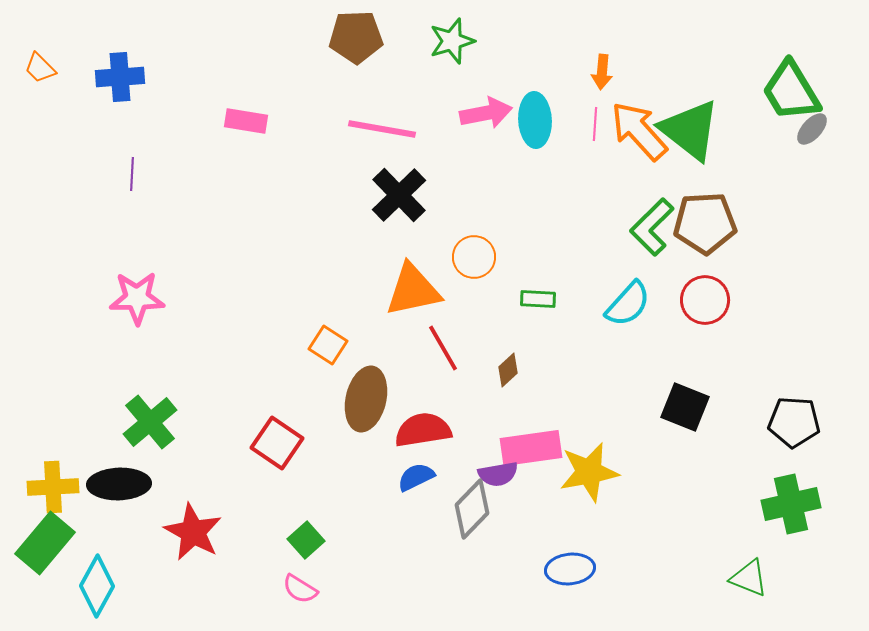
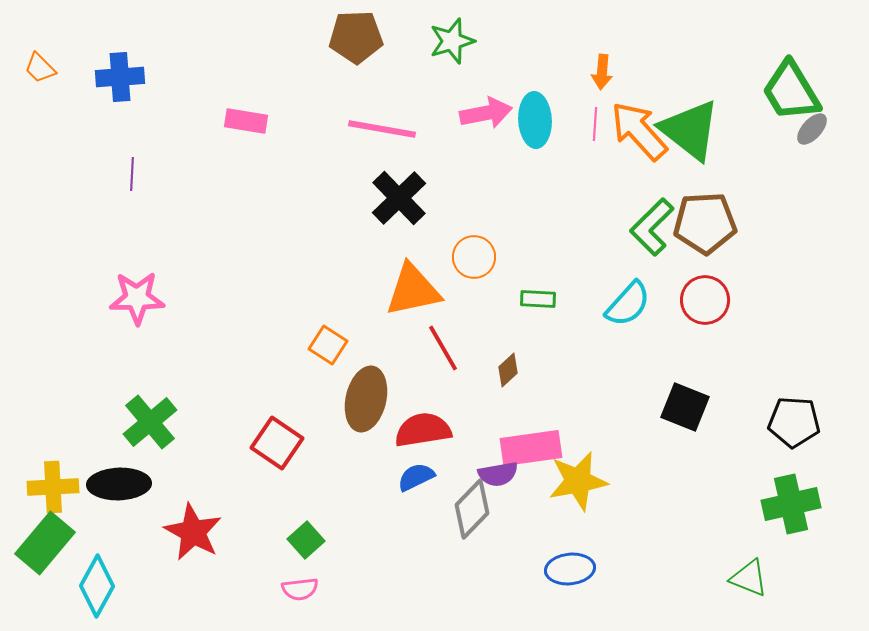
black cross at (399, 195): moved 3 px down
yellow star at (589, 472): moved 11 px left, 9 px down
pink semicircle at (300, 589): rotated 39 degrees counterclockwise
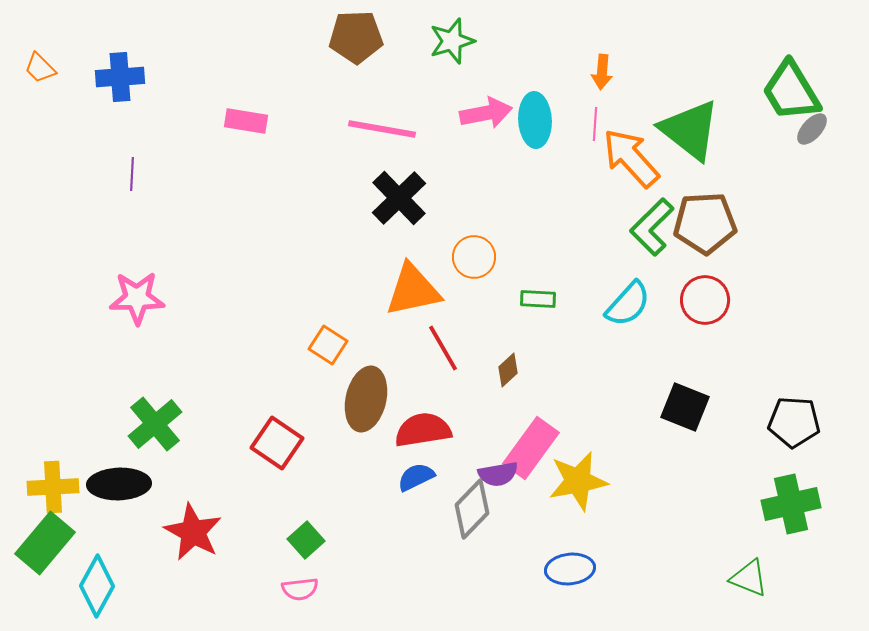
orange arrow at (639, 131): moved 8 px left, 27 px down
green cross at (150, 422): moved 5 px right, 2 px down
pink rectangle at (531, 448): rotated 46 degrees counterclockwise
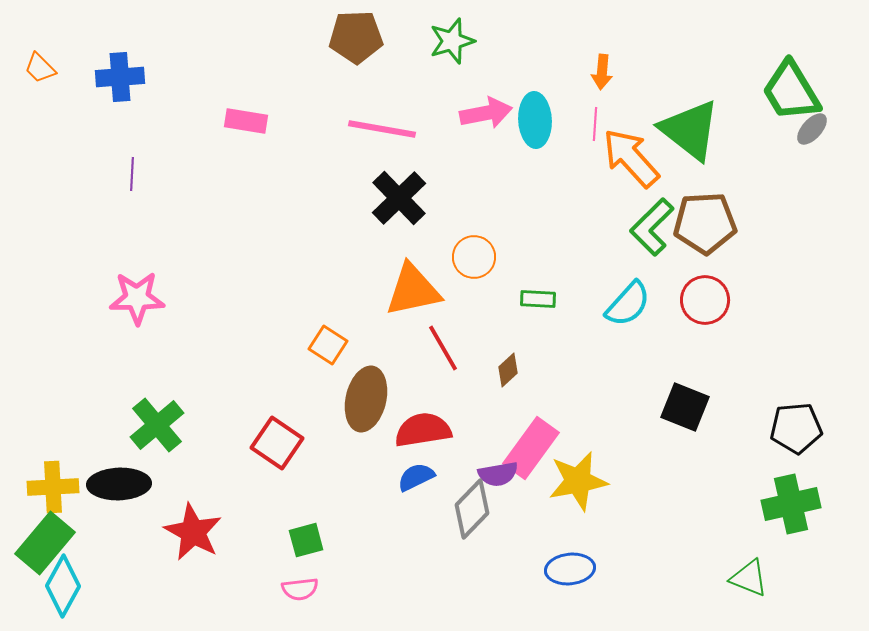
black pentagon at (794, 422): moved 2 px right, 6 px down; rotated 9 degrees counterclockwise
green cross at (155, 424): moved 2 px right, 1 px down
green square at (306, 540): rotated 27 degrees clockwise
cyan diamond at (97, 586): moved 34 px left
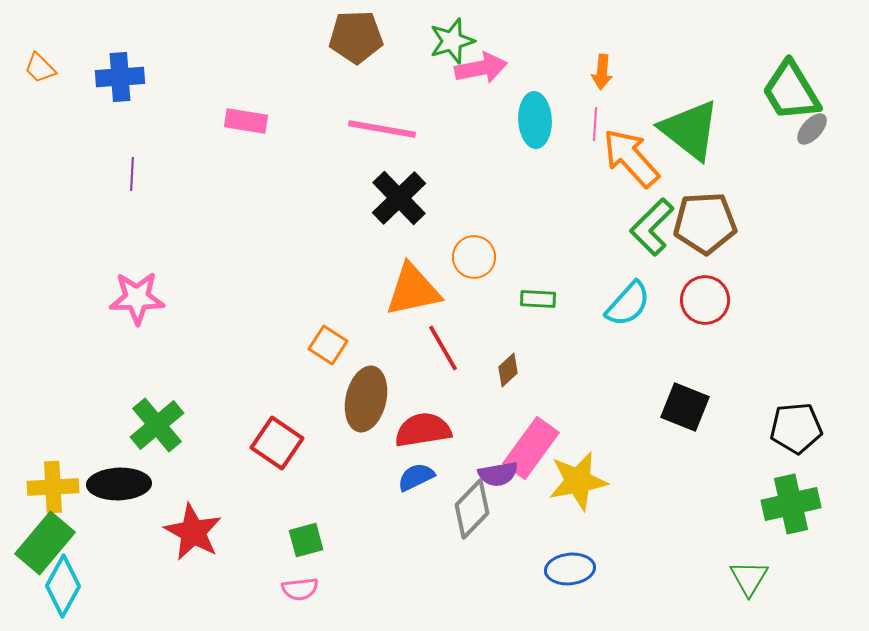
pink arrow at (486, 113): moved 5 px left, 45 px up
green triangle at (749, 578): rotated 39 degrees clockwise
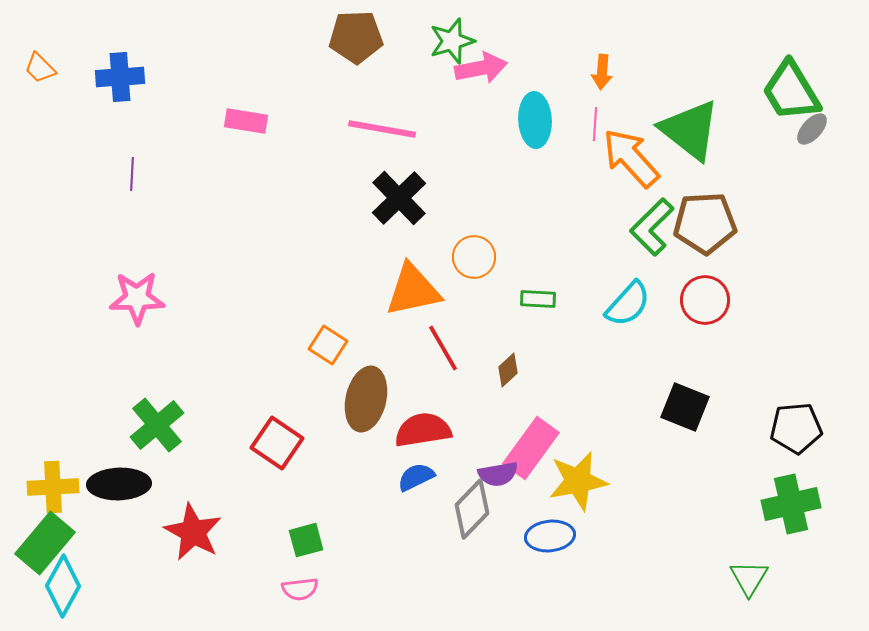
blue ellipse at (570, 569): moved 20 px left, 33 px up
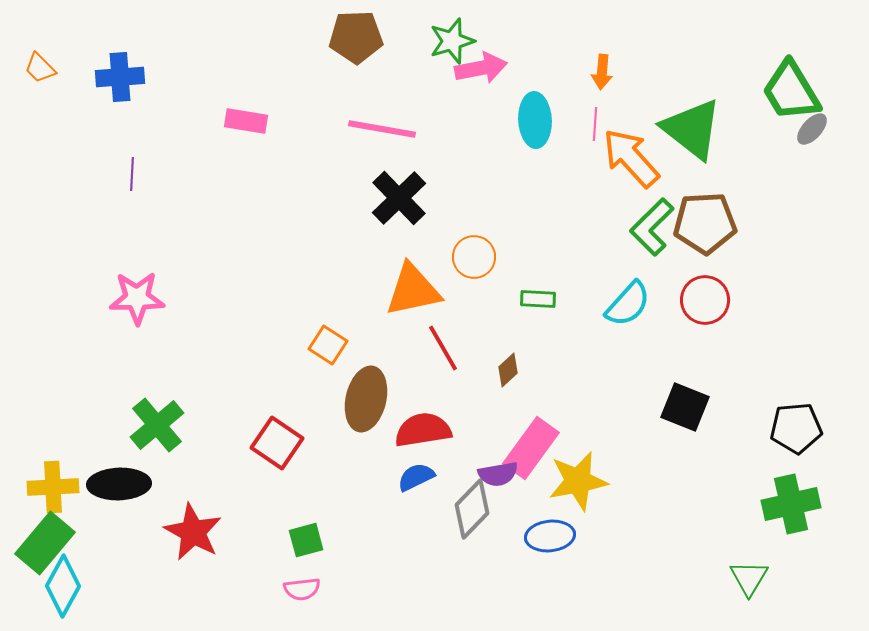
green triangle at (690, 130): moved 2 px right, 1 px up
pink semicircle at (300, 589): moved 2 px right
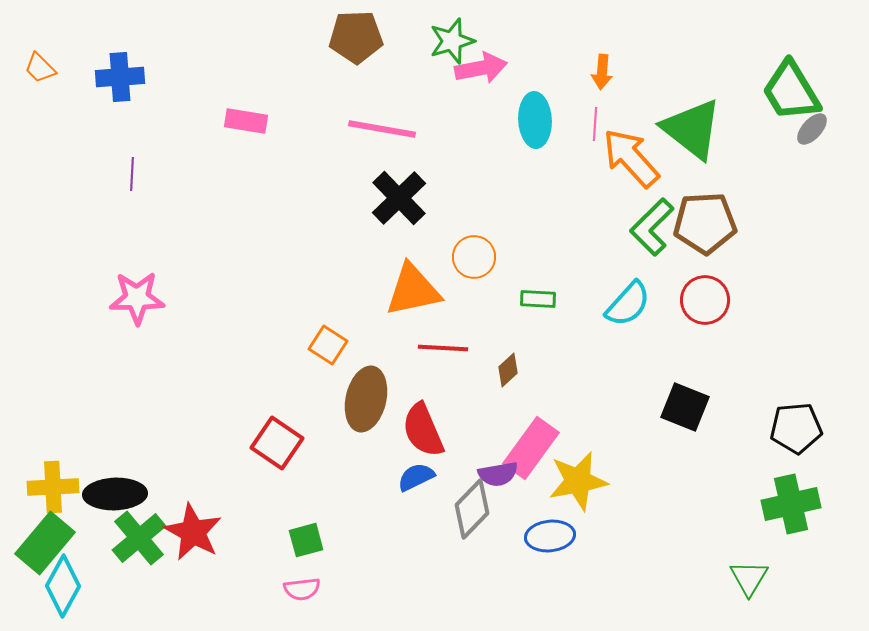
red line at (443, 348): rotated 57 degrees counterclockwise
green cross at (157, 425): moved 18 px left, 113 px down
red semicircle at (423, 430): rotated 104 degrees counterclockwise
black ellipse at (119, 484): moved 4 px left, 10 px down
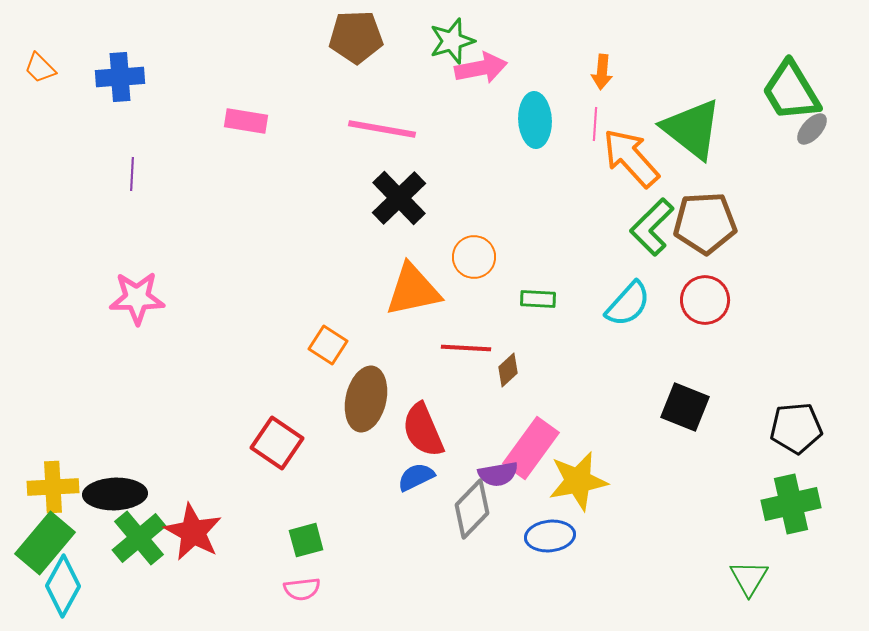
red line at (443, 348): moved 23 px right
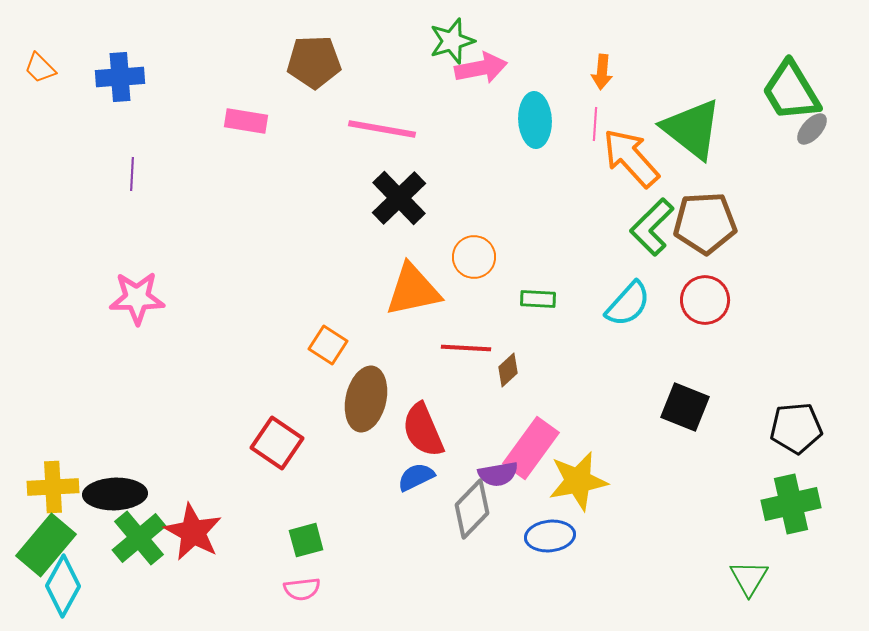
brown pentagon at (356, 37): moved 42 px left, 25 px down
green rectangle at (45, 543): moved 1 px right, 2 px down
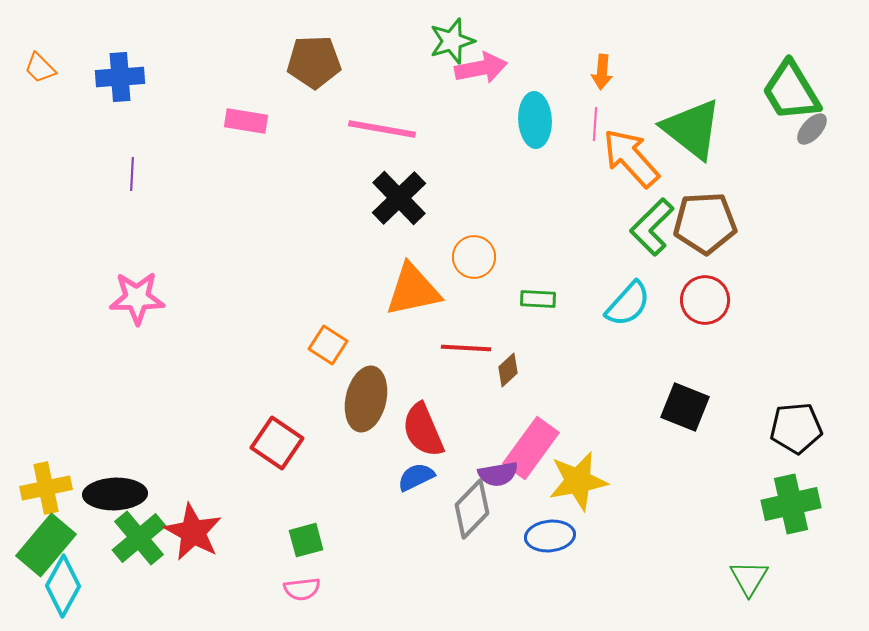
yellow cross at (53, 487): moved 7 px left, 1 px down; rotated 9 degrees counterclockwise
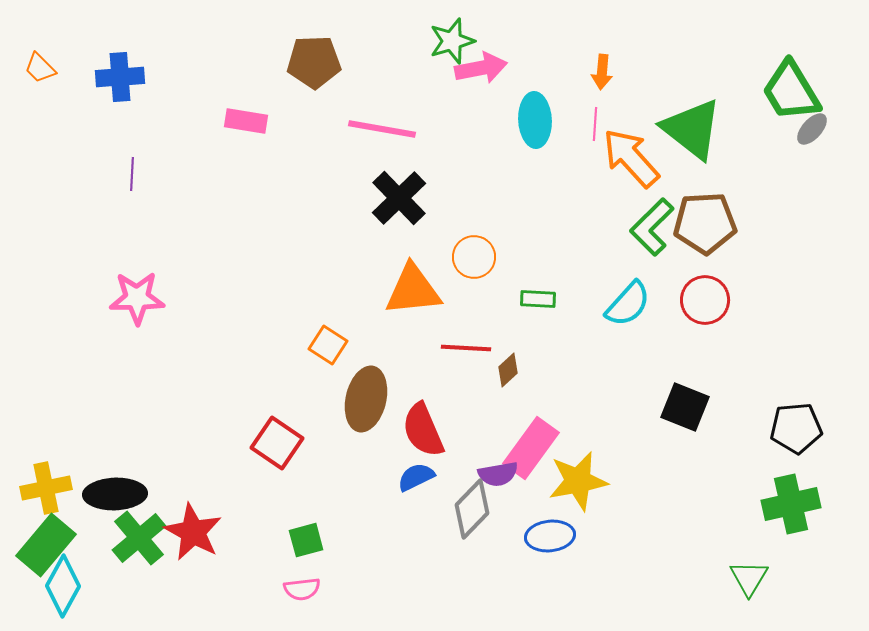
orange triangle at (413, 290): rotated 6 degrees clockwise
